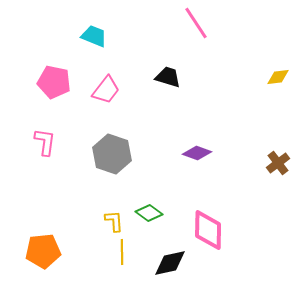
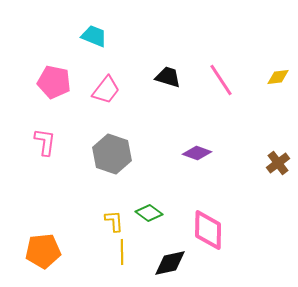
pink line: moved 25 px right, 57 px down
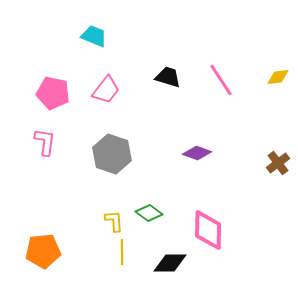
pink pentagon: moved 1 px left, 11 px down
black diamond: rotated 12 degrees clockwise
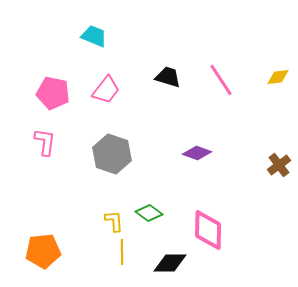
brown cross: moved 1 px right, 2 px down
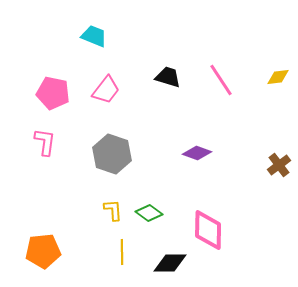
yellow L-shape: moved 1 px left, 11 px up
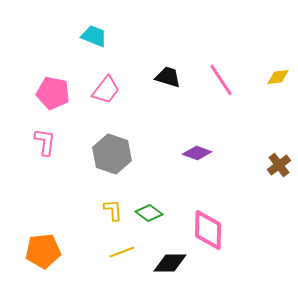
yellow line: rotated 70 degrees clockwise
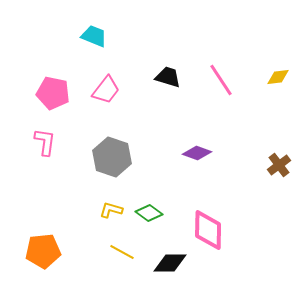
gray hexagon: moved 3 px down
yellow L-shape: moved 2 px left; rotated 70 degrees counterclockwise
yellow line: rotated 50 degrees clockwise
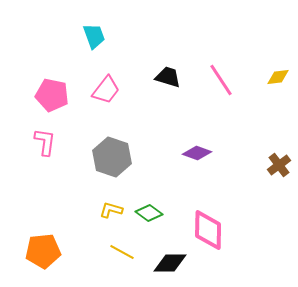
cyan trapezoid: rotated 48 degrees clockwise
pink pentagon: moved 1 px left, 2 px down
